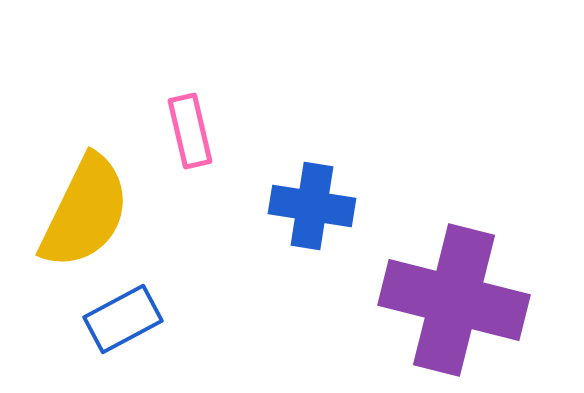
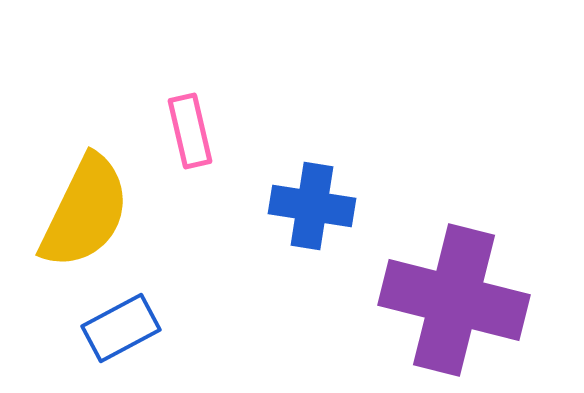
blue rectangle: moved 2 px left, 9 px down
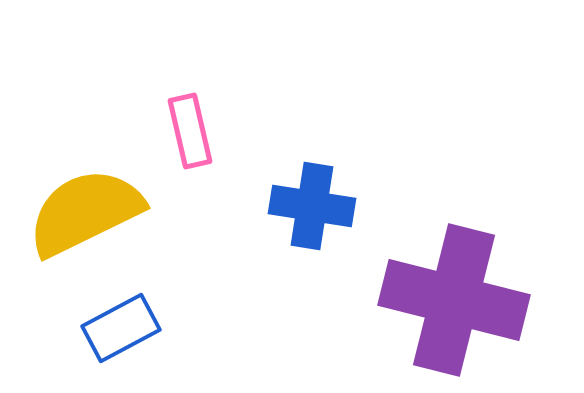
yellow semicircle: rotated 142 degrees counterclockwise
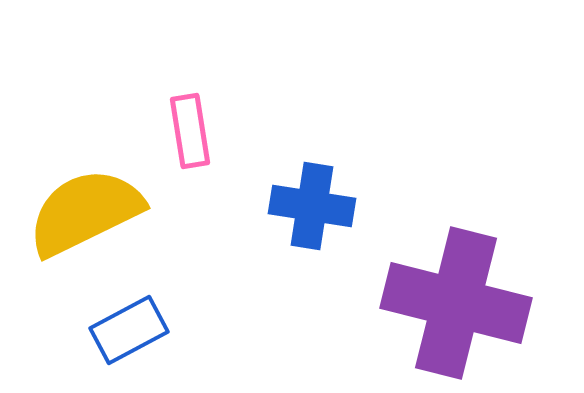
pink rectangle: rotated 4 degrees clockwise
purple cross: moved 2 px right, 3 px down
blue rectangle: moved 8 px right, 2 px down
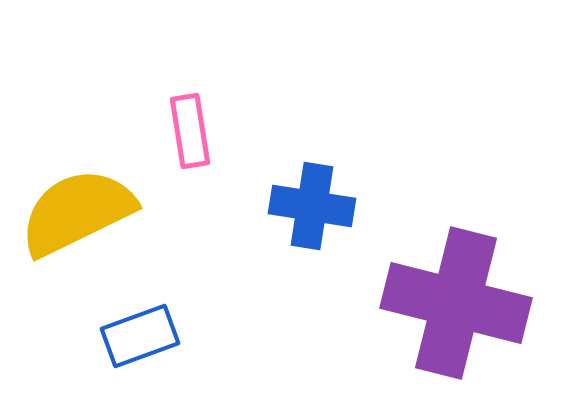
yellow semicircle: moved 8 px left
blue rectangle: moved 11 px right, 6 px down; rotated 8 degrees clockwise
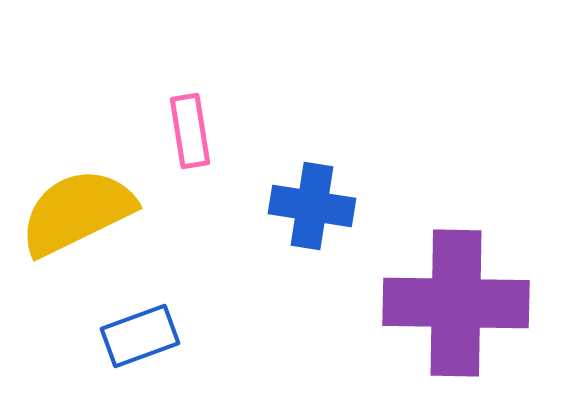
purple cross: rotated 13 degrees counterclockwise
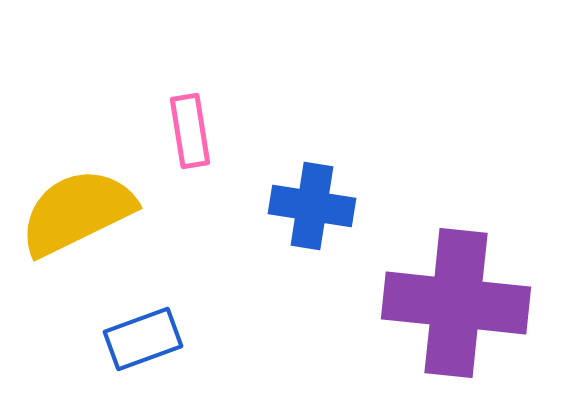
purple cross: rotated 5 degrees clockwise
blue rectangle: moved 3 px right, 3 px down
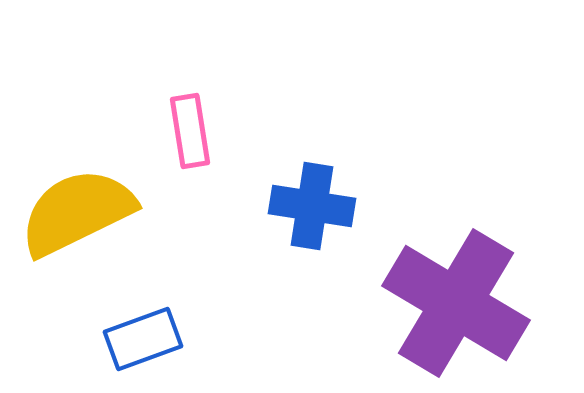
purple cross: rotated 25 degrees clockwise
